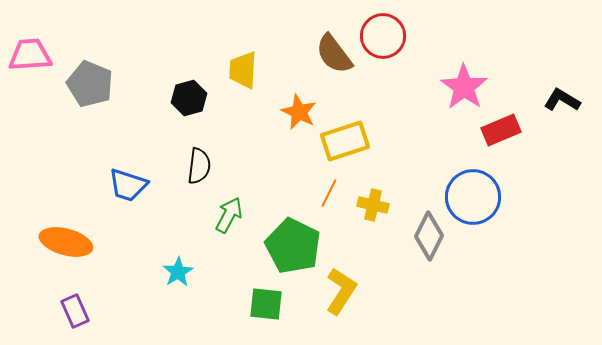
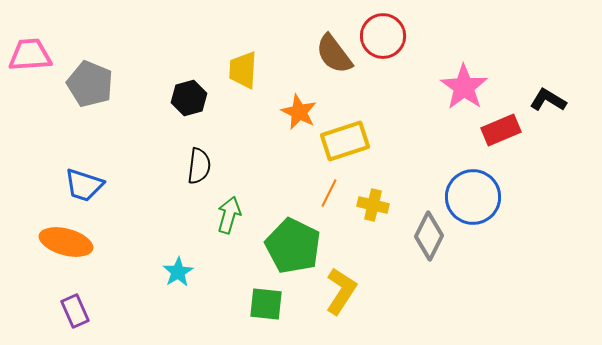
black L-shape: moved 14 px left
blue trapezoid: moved 44 px left
green arrow: rotated 12 degrees counterclockwise
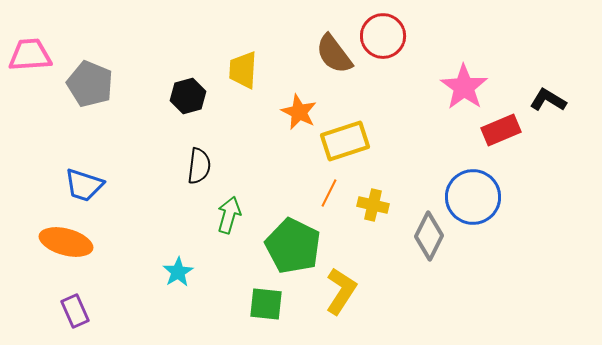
black hexagon: moved 1 px left, 2 px up
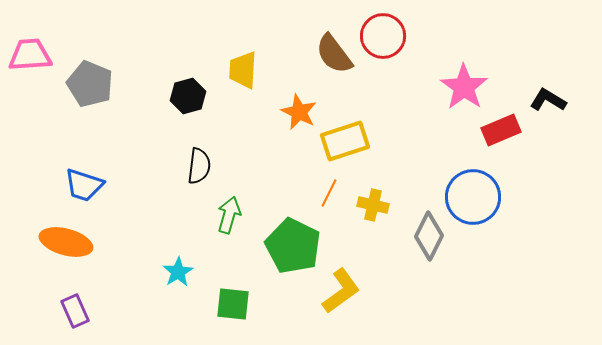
yellow L-shape: rotated 21 degrees clockwise
green square: moved 33 px left
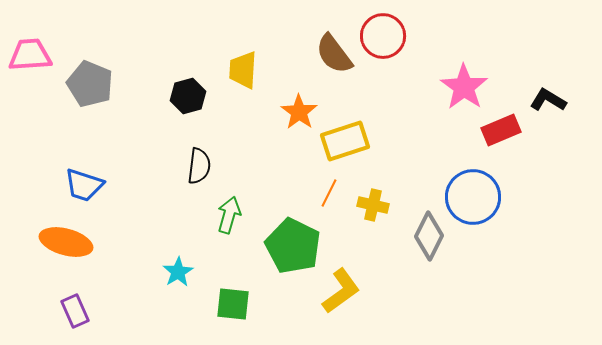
orange star: rotated 9 degrees clockwise
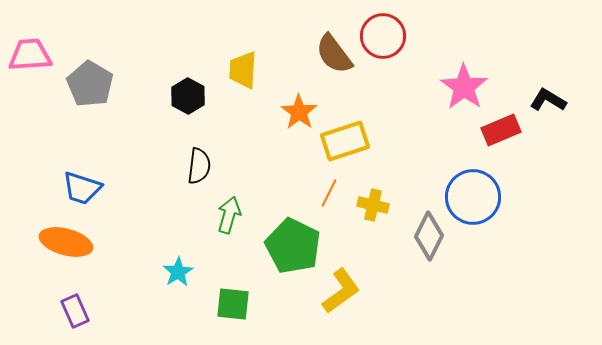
gray pentagon: rotated 9 degrees clockwise
black hexagon: rotated 16 degrees counterclockwise
blue trapezoid: moved 2 px left, 3 px down
